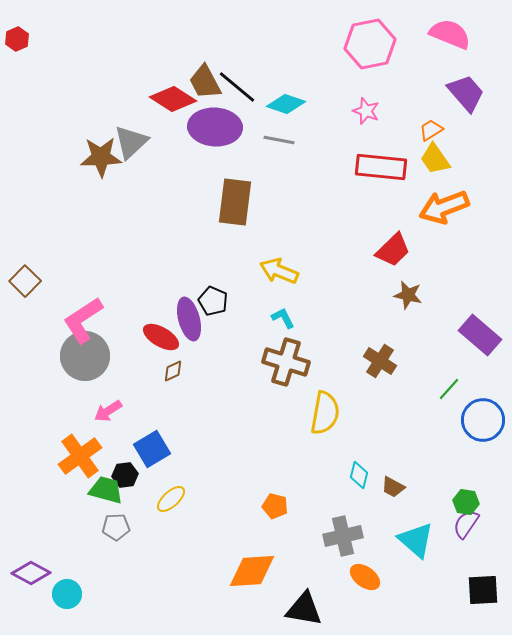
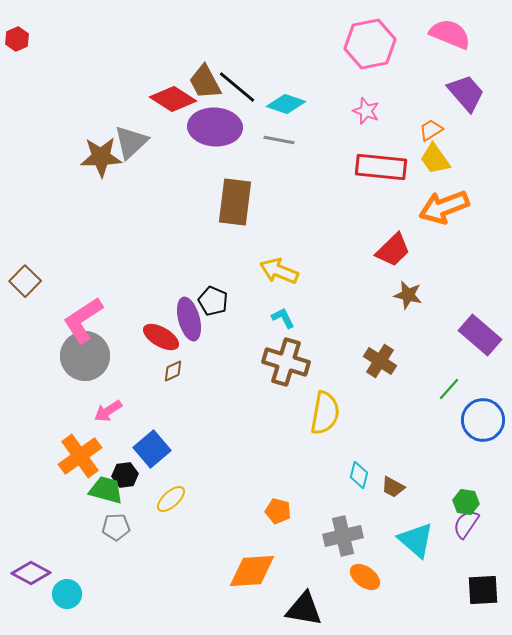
blue square at (152, 449): rotated 9 degrees counterclockwise
orange pentagon at (275, 506): moved 3 px right, 5 px down
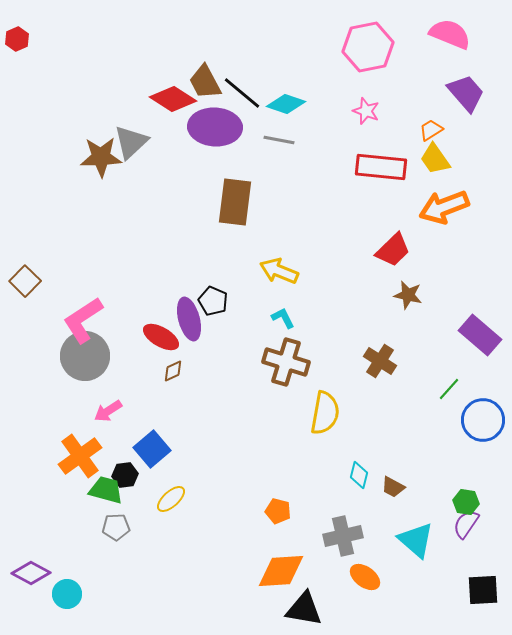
pink hexagon at (370, 44): moved 2 px left, 3 px down
black line at (237, 87): moved 5 px right, 6 px down
orange diamond at (252, 571): moved 29 px right
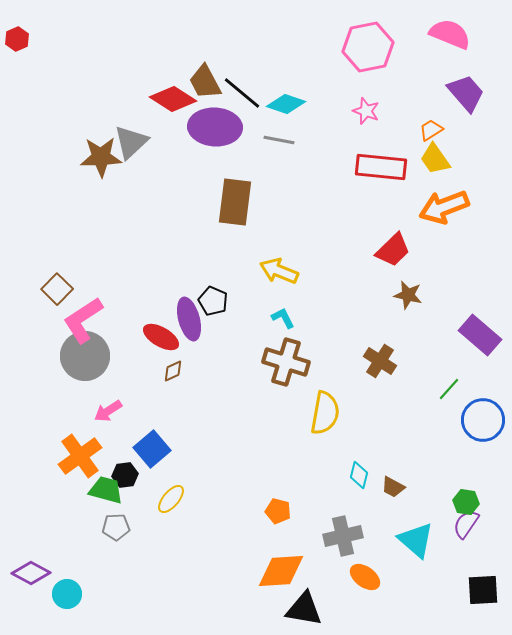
brown square at (25, 281): moved 32 px right, 8 px down
yellow ellipse at (171, 499): rotated 8 degrees counterclockwise
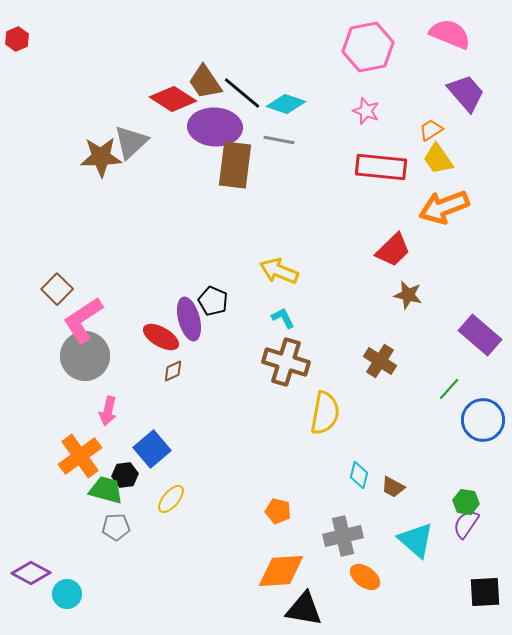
brown trapezoid at (205, 82): rotated 6 degrees counterclockwise
yellow trapezoid at (435, 159): moved 3 px right
brown rectangle at (235, 202): moved 37 px up
pink arrow at (108, 411): rotated 44 degrees counterclockwise
black square at (483, 590): moved 2 px right, 2 px down
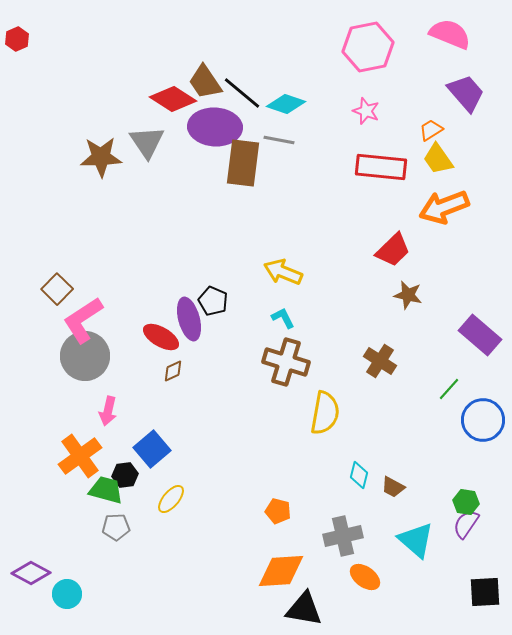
gray triangle at (131, 142): moved 16 px right; rotated 21 degrees counterclockwise
brown rectangle at (235, 165): moved 8 px right, 2 px up
yellow arrow at (279, 271): moved 4 px right, 1 px down
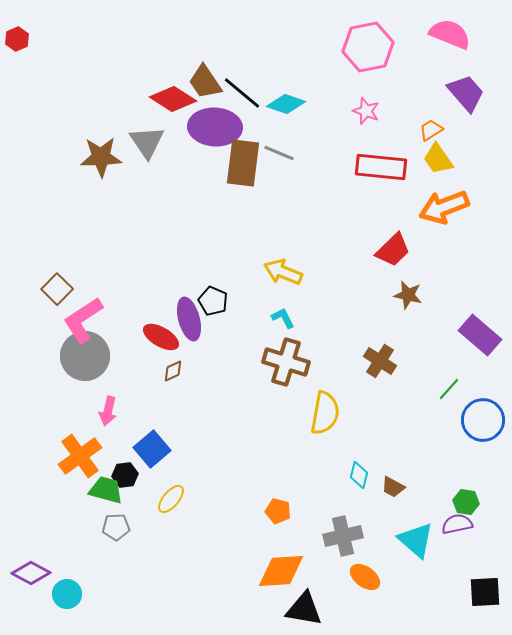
gray line at (279, 140): moved 13 px down; rotated 12 degrees clockwise
purple semicircle at (466, 524): moved 9 px left; rotated 44 degrees clockwise
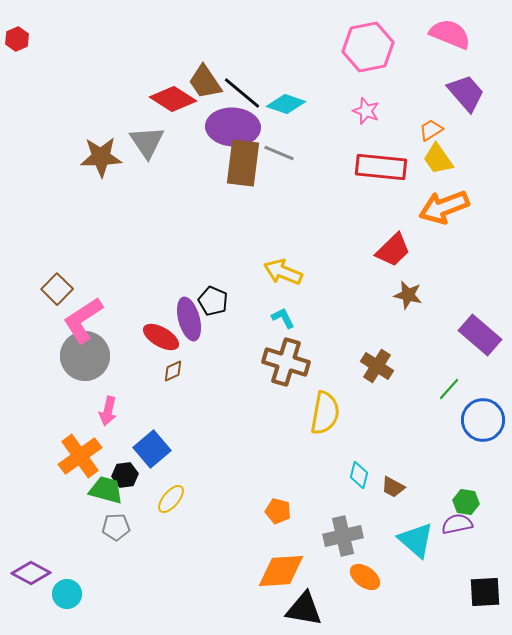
purple ellipse at (215, 127): moved 18 px right
brown cross at (380, 361): moved 3 px left, 5 px down
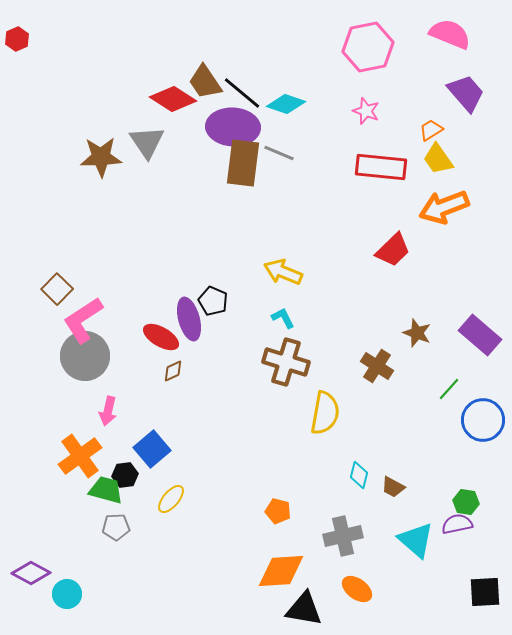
brown star at (408, 295): moved 9 px right, 38 px down; rotated 8 degrees clockwise
orange ellipse at (365, 577): moved 8 px left, 12 px down
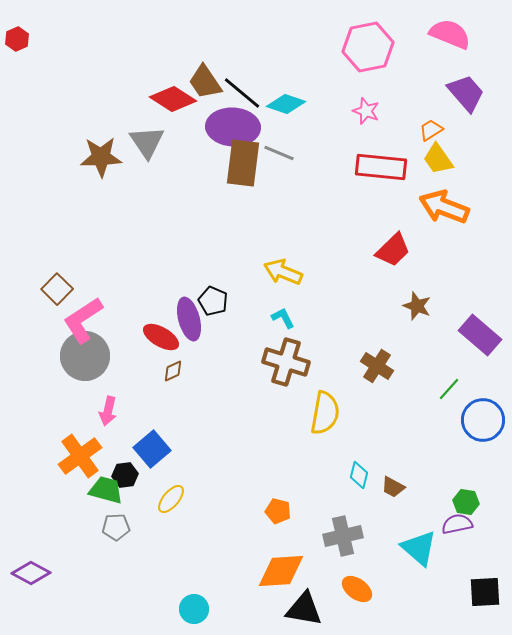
orange arrow at (444, 207): rotated 42 degrees clockwise
brown star at (417, 333): moved 27 px up
cyan triangle at (416, 540): moved 3 px right, 8 px down
cyan circle at (67, 594): moved 127 px right, 15 px down
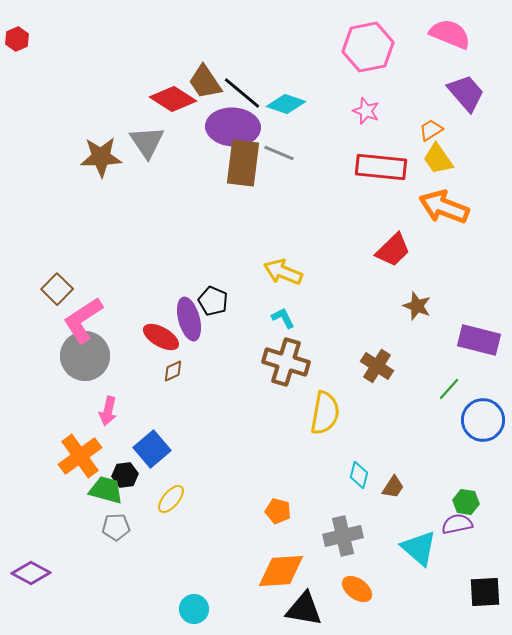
purple rectangle at (480, 335): moved 1 px left, 5 px down; rotated 27 degrees counterclockwise
brown trapezoid at (393, 487): rotated 85 degrees counterclockwise
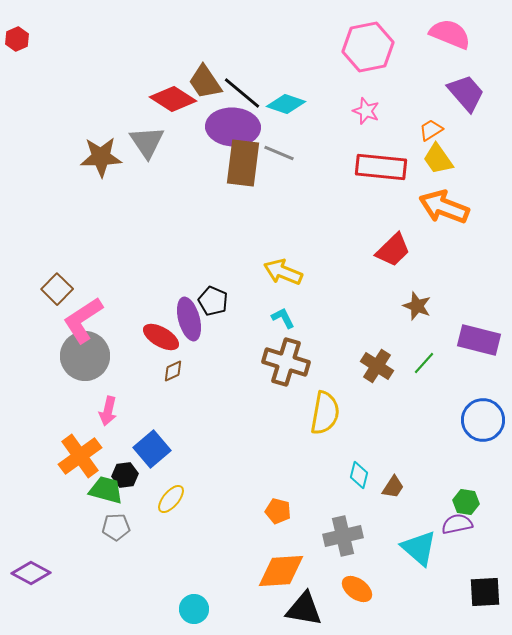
green line at (449, 389): moved 25 px left, 26 px up
